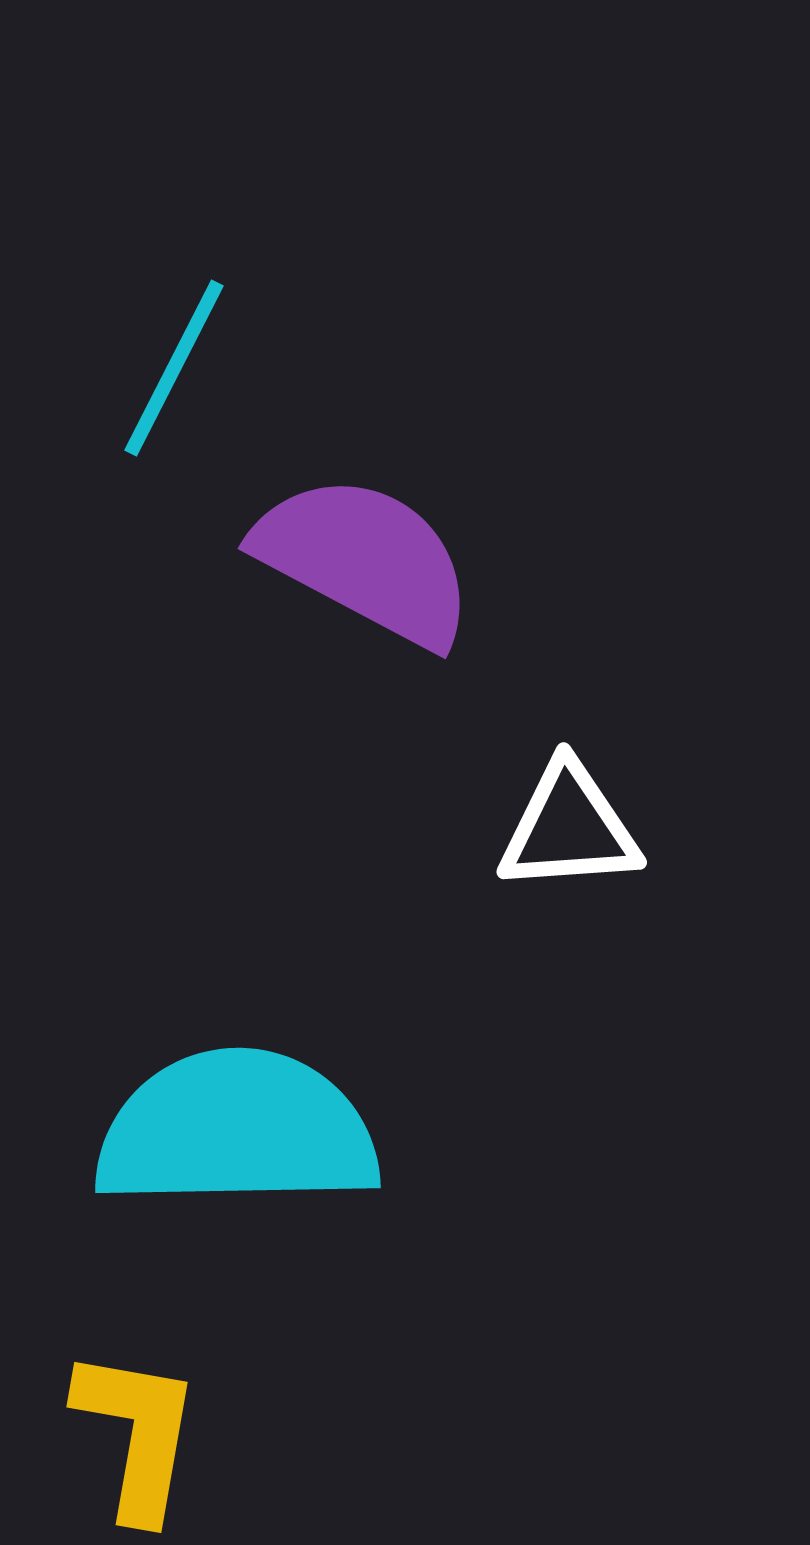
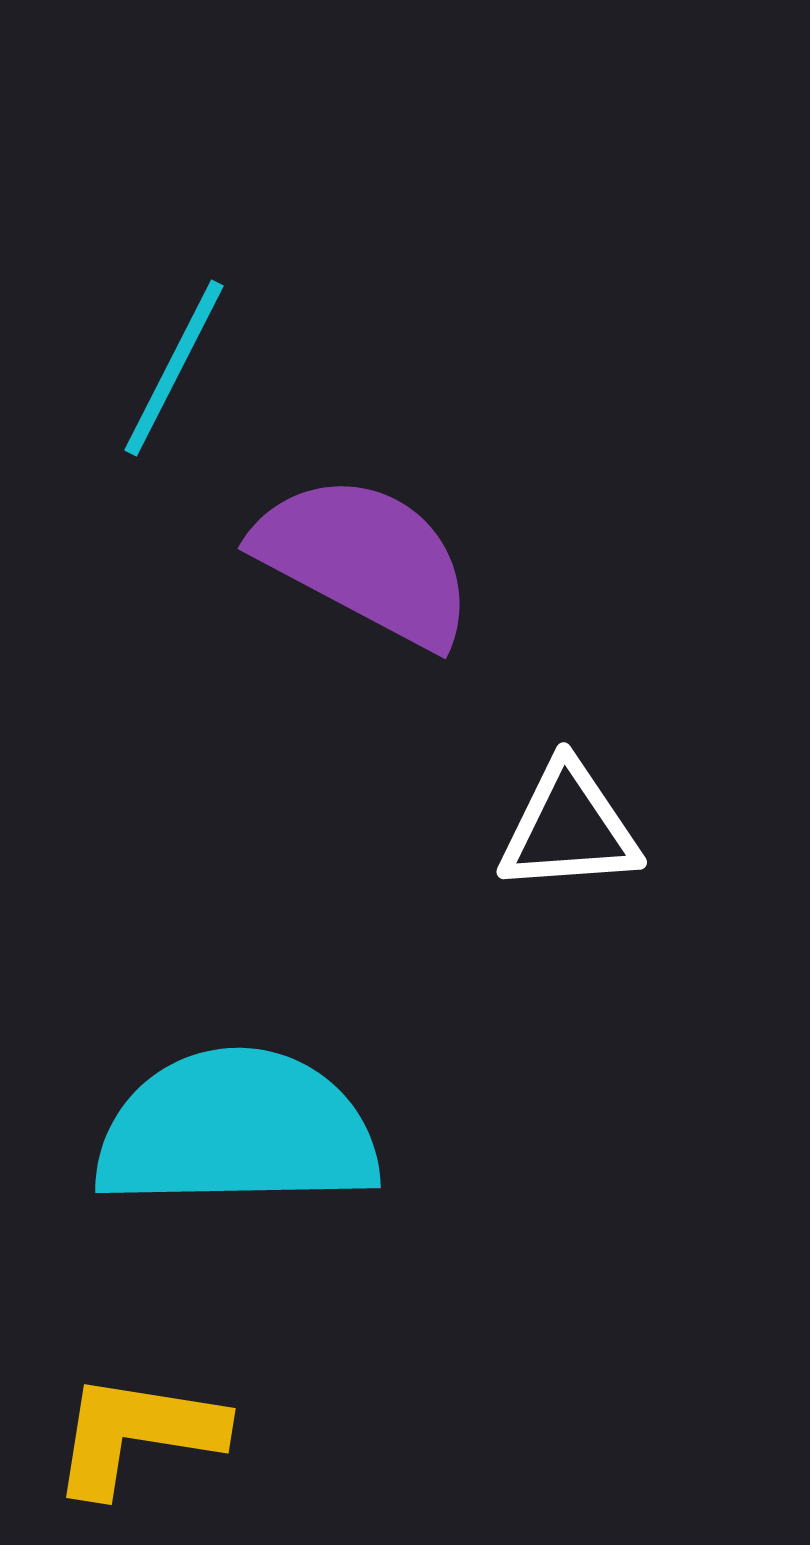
yellow L-shape: rotated 91 degrees counterclockwise
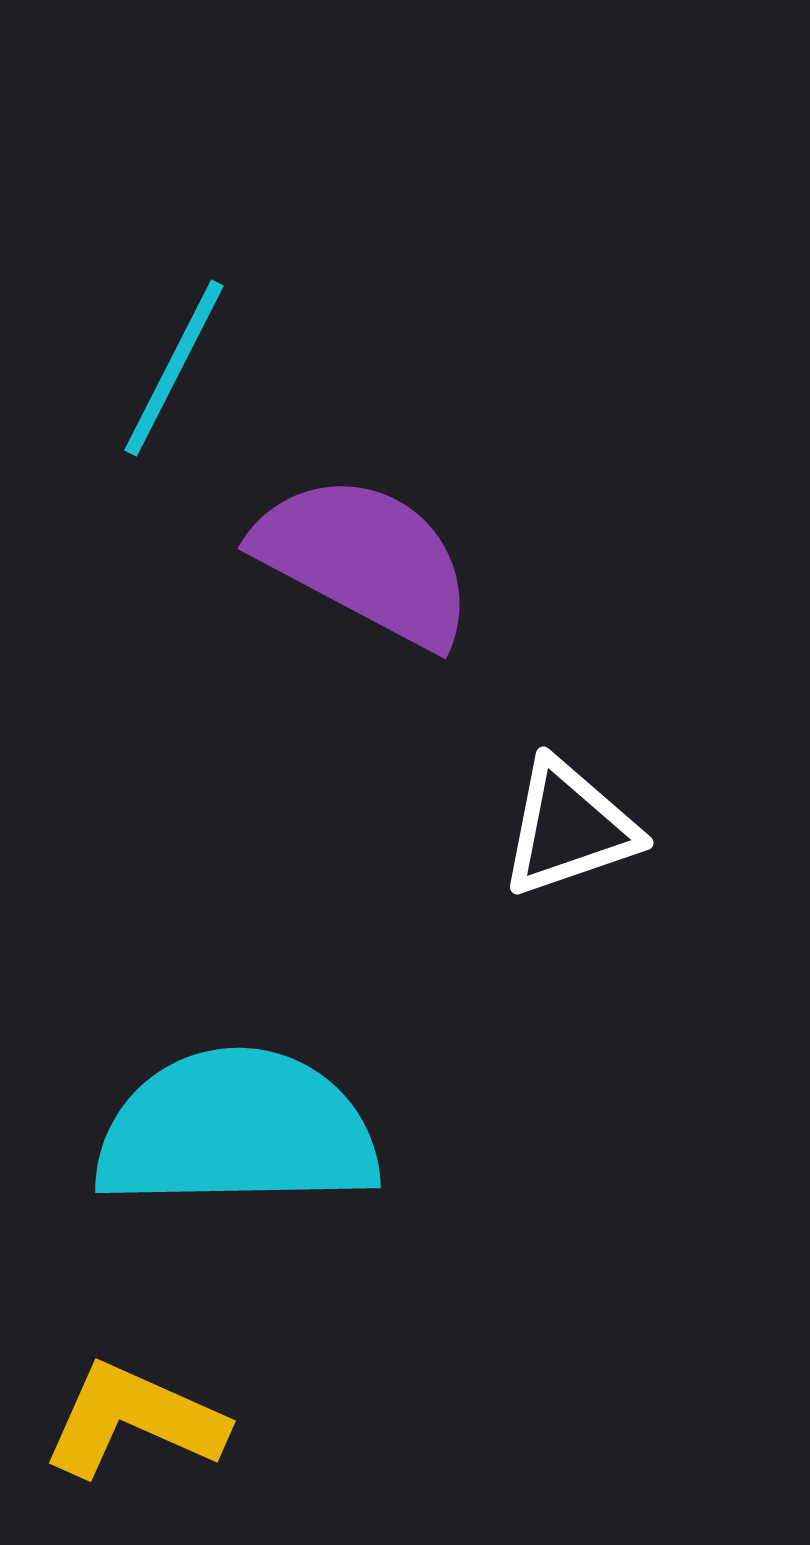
white triangle: rotated 15 degrees counterclockwise
yellow L-shape: moved 3 px left, 14 px up; rotated 15 degrees clockwise
